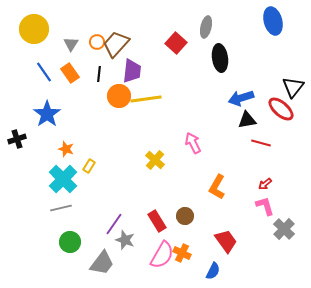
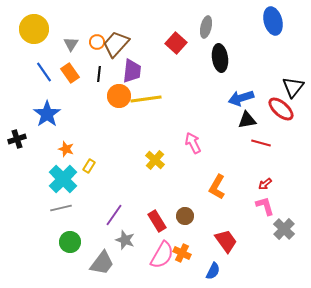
purple line at (114, 224): moved 9 px up
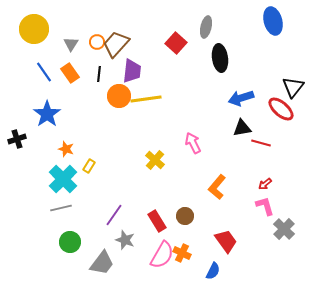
black triangle at (247, 120): moved 5 px left, 8 px down
orange L-shape at (217, 187): rotated 10 degrees clockwise
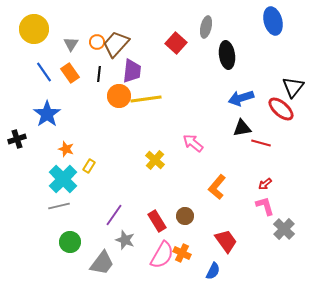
black ellipse at (220, 58): moved 7 px right, 3 px up
pink arrow at (193, 143): rotated 25 degrees counterclockwise
gray line at (61, 208): moved 2 px left, 2 px up
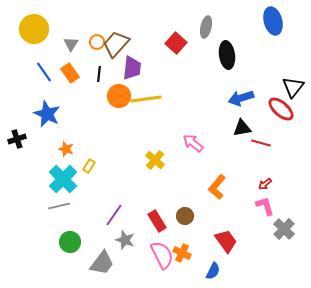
purple trapezoid at (132, 71): moved 3 px up
blue star at (47, 114): rotated 12 degrees counterclockwise
pink semicircle at (162, 255): rotated 56 degrees counterclockwise
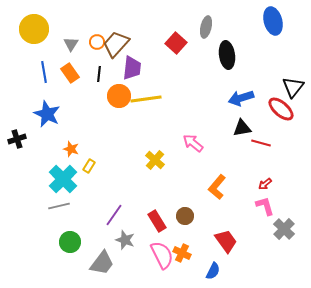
blue line at (44, 72): rotated 25 degrees clockwise
orange star at (66, 149): moved 5 px right
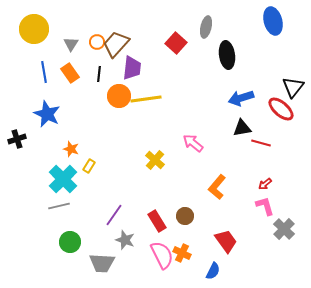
gray trapezoid at (102, 263): rotated 56 degrees clockwise
